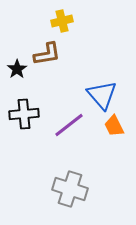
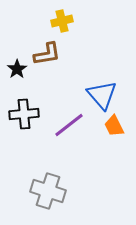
gray cross: moved 22 px left, 2 px down
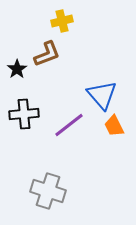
brown L-shape: rotated 12 degrees counterclockwise
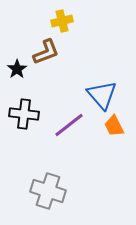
brown L-shape: moved 1 px left, 2 px up
black cross: rotated 12 degrees clockwise
